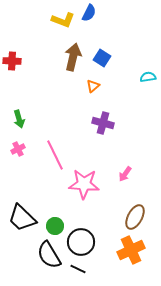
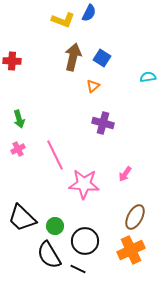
black circle: moved 4 px right, 1 px up
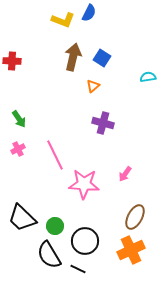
green arrow: rotated 18 degrees counterclockwise
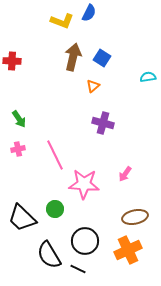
yellow L-shape: moved 1 px left, 1 px down
pink cross: rotated 16 degrees clockwise
brown ellipse: rotated 50 degrees clockwise
green circle: moved 17 px up
orange cross: moved 3 px left
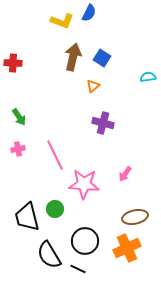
red cross: moved 1 px right, 2 px down
green arrow: moved 2 px up
black trapezoid: moved 5 px right, 1 px up; rotated 32 degrees clockwise
orange cross: moved 1 px left, 2 px up
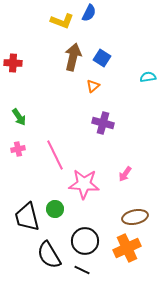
black line: moved 4 px right, 1 px down
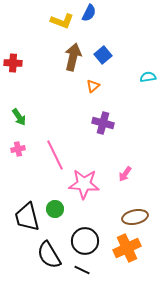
blue square: moved 1 px right, 3 px up; rotated 18 degrees clockwise
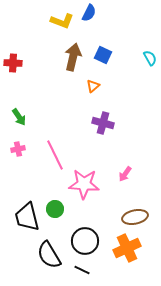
blue square: rotated 24 degrees counterclockwise
cyan semicircle: moved 2 px right, 19 px up; rotated 70 degrees clockwise
